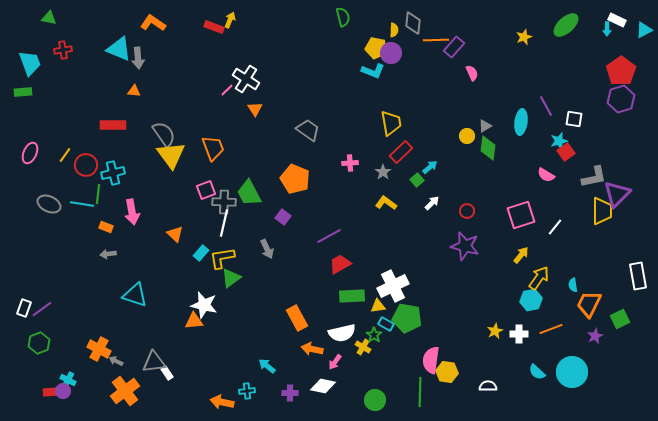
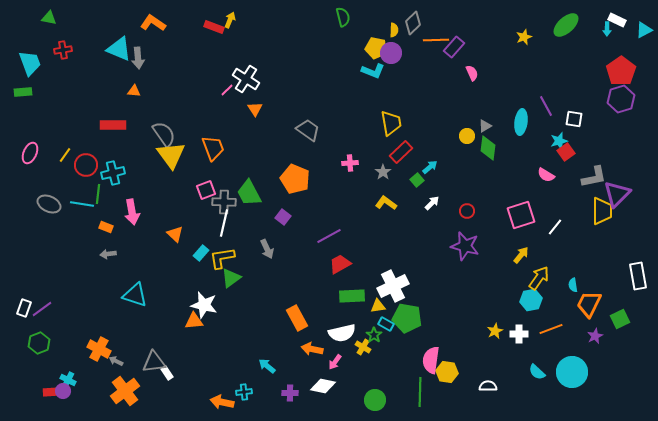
gray diamond at (413, 23): rotated 40 degrees clockwise
cyan cross at (247, 391): moved 3 px left, 1 px down
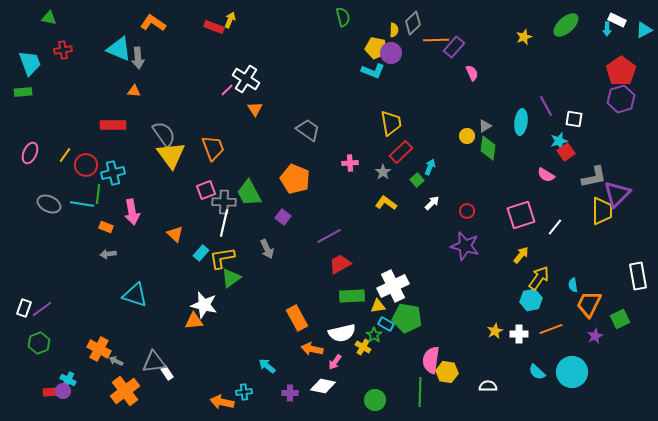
cyan arrow at (430, 167): rotated 28 degrees counterclockwise
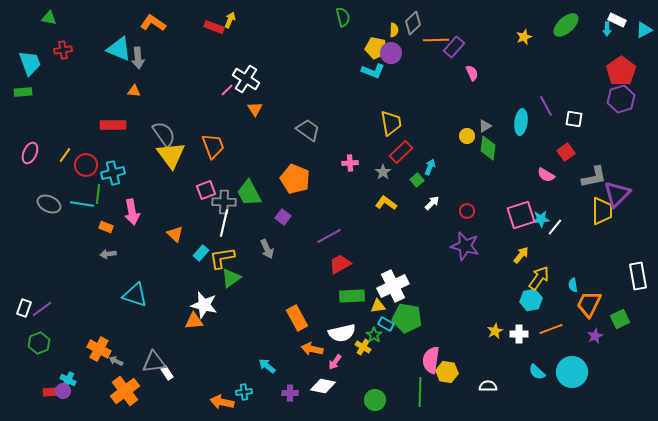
cyan star at (559, 141): moved 18 px left, 78 px down; rotated 12 degrees clockwise
orange trapezoid at (213, 148): moved 2 px up
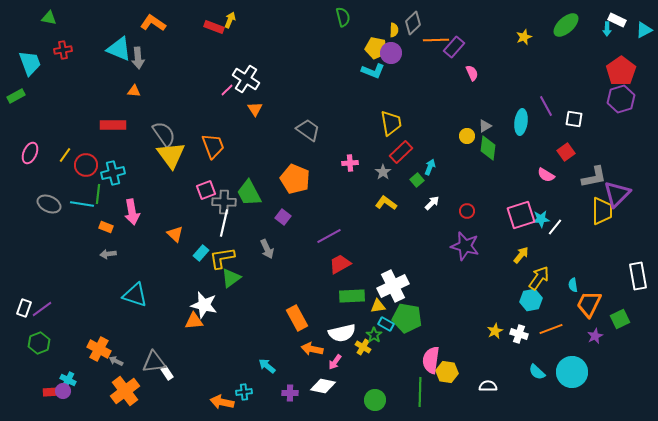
green rectangle at (23, 92): moved 7 px left, 4 px down; rotated 24 degrees counterclockwise
white cross at (519, 334): rotated 18 degrees clockwise
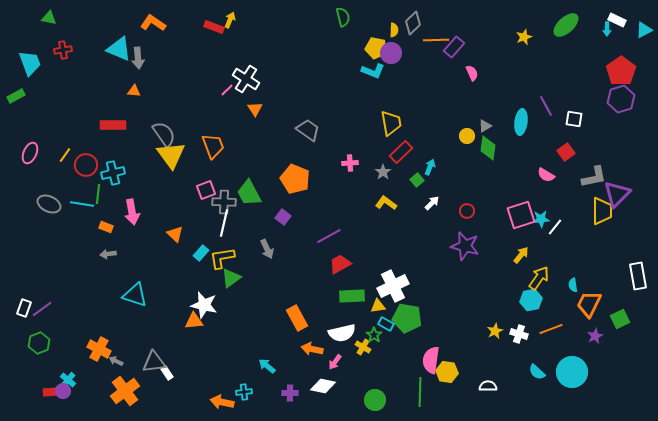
cyan cross at (68, 380): rotated 14 degrees clockwise
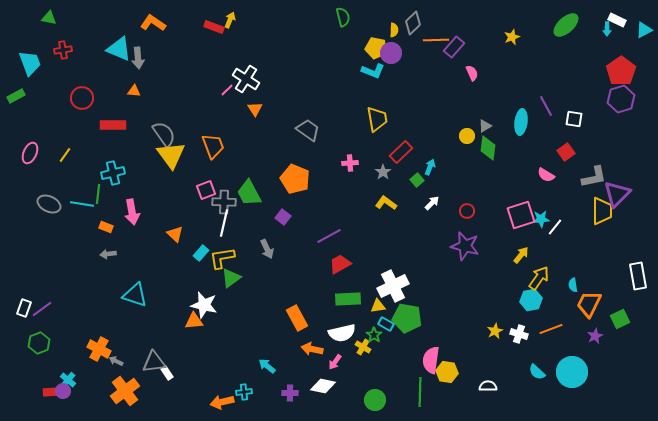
yellow star at (524, 37): moved 12 px left
yellow trapezoid at (391, 123): moved 14 px left, 4 px up
red circle at (86, 165): moved 4 px left, 67 px up
green rectangle at (352, 296): moved 4 px left, 3 px down
orange arrow at (222, 402): rotated 25 degrees counterclockwise
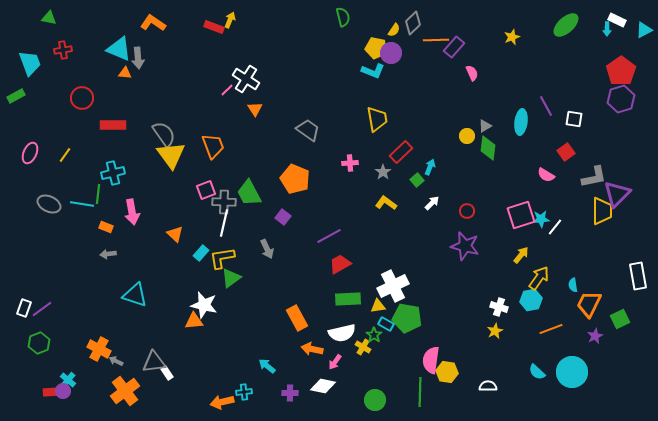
yellow semicircle at (394, 30): rotated 32 degrees clockwise
orange triangle at (134, 91): moved 9 px left, 18 px up
white cross at (519, 334): moved 20 px left, 27 px up
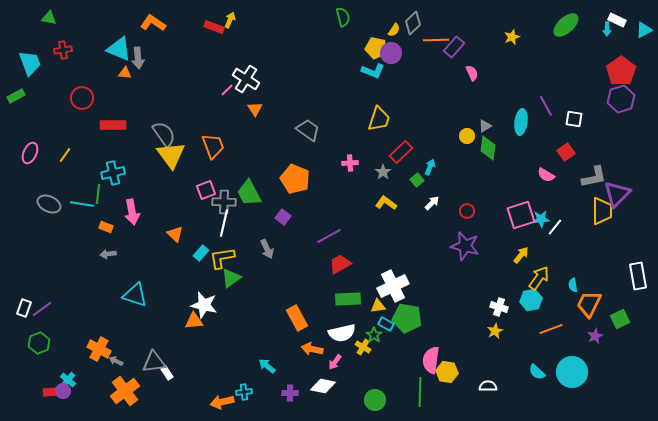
yellow trapezoid at (377, 119): moved 2 px right; rotated 28 degrees clockwise
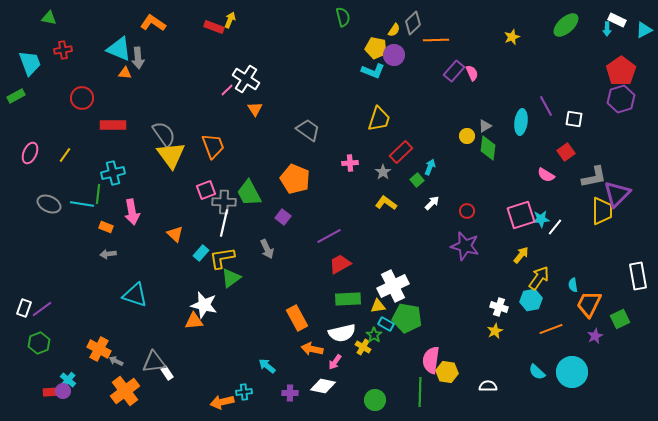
purple rectangle at (454, 47): moved 24 px down
purple circle at (391, 53): moved 3 px right, 2 px down
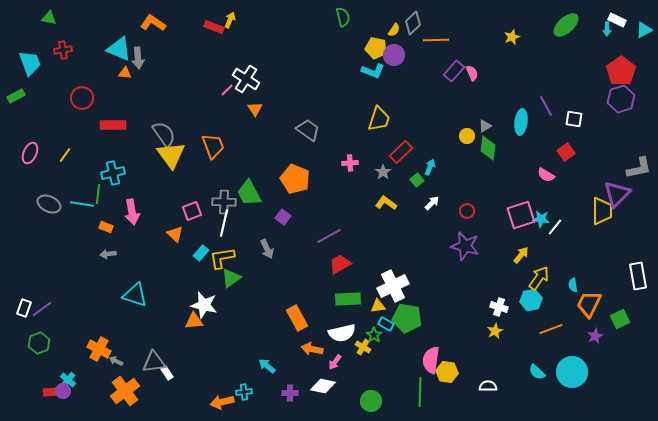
gray L-shape at (594, 177): moved 45 px right, 9 px up
pink square at (206, 190): moved 14 px left, 21 px down
cyan star at (541, 219): rotated 12 degrees clockwise
green circle at (375, 400): moved 4 px left, 1 px down
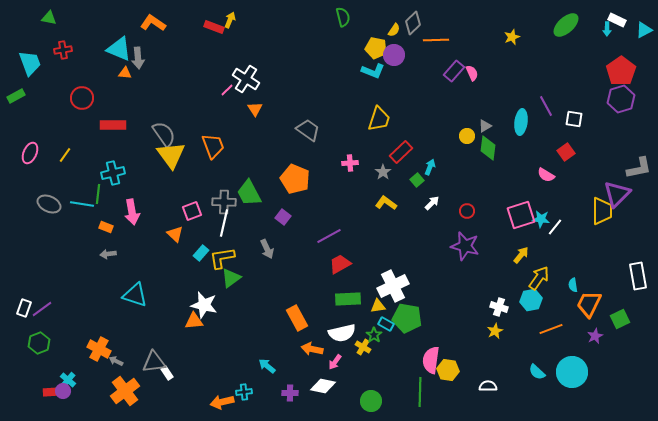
yellow hexagon at (447, 372): moved 1 px right, 2 px up
